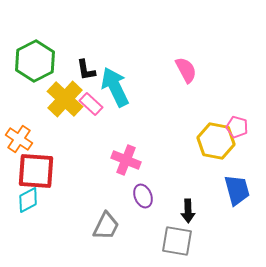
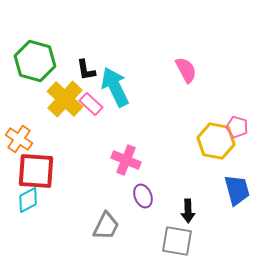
green hexagon: rotated 18 degrees counterclockwise
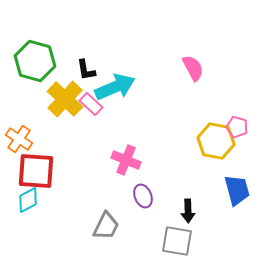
pink semicircle: moved 7 px right, 2 px up
cyan arrow: rotated 93 degrees clockwise
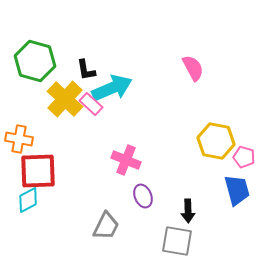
cyan arrow: moved 3 px left, 1 px down
pink pentagon: moved 7 px right, 30 px down
orange cross: rotated 24 degrees counterclockwise
red square: moved 2 px right; rotated 6 degrees counterclockwise
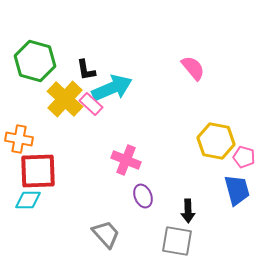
pink semicircle: rotated 12 degrees counterclockwise
cyan diamond: rotated 28 degrees clockwise
gray trapezoid: moved 8 px down; rotated 68 degrees counterclockwise
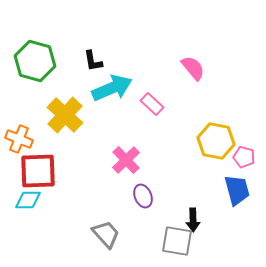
black L-shape: moved 7 px right, 9 px up
yellow cross: moved 16 px down
pink rectangle: moved 61 px right
orange cross: rotated 12 degrees clockwise
pink cross: rotated 24 degrees clockwise
black arrow: moved 5 px right, 9 px down
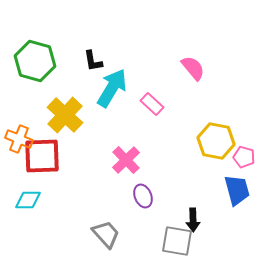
cyan arrow: rotated 36 degrees counterclockwise
red square: moved 4 px right, 15 px up
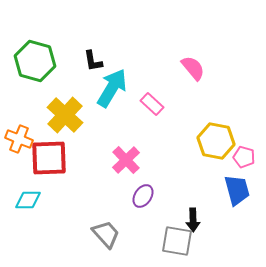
red square: moved 7 px right, 2 px down
purple ellipse: rotated 55 degrees clockwise
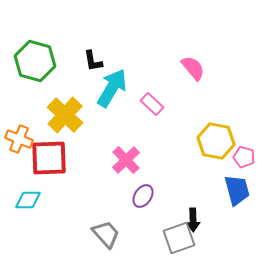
gray square: moved 2 px right, 3 px up; rotated 28 degrees counterclockwise
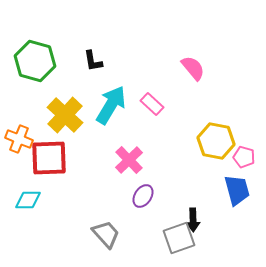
cyan arrow: moved 1 px left, 17 px down
pink cross: moved 3 px right
